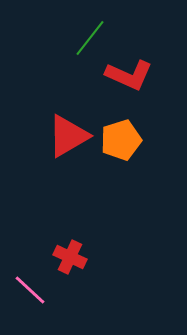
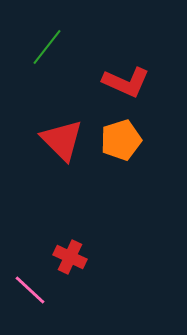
green line: moved 43 px left, 9 px down
red L-shape: moved 3 px left, 7 px down
red triangle: moved 6 px left, 4 px down; rotated 45 degrees counterclockwise
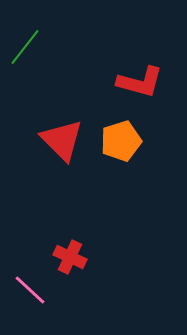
green line: moved 22 px left
red L-shape: moved 14 px right; rotated 9 degrees counterclockwise
orange pentagon: moved 1 px down
